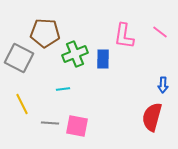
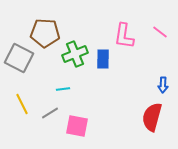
gray line: moved 10 px up; rotated 36 degrees counterclockwise
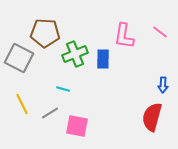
cyan line: rotated 24 degrees clockwise
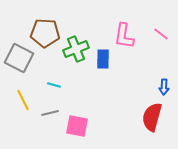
pink line: moved 1 px right, 2 px down
green cross: moved 1 px right, 5 px up
blue arrow: moved 1 px right, 2 px down
cyan line: moved 9 px left, 4 px up
yellow line: moved 1 px right, 4 px up
gray line: rotated 18 degrees clockwise
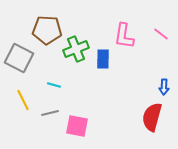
brown pentagon: moved 2 px right, 3 px up
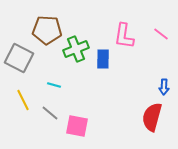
gray line: rotated 54 degrees clockwise
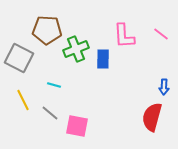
pink L-shape: rotated 12 degrees counterclockwise
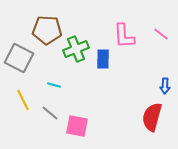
blue arrow: moved 1 px right, 1 px up
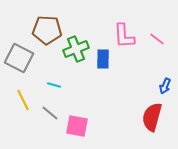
pink line: moved 4 px left, 5 px down
blue arrow: rotated 21 degrees clockwise
